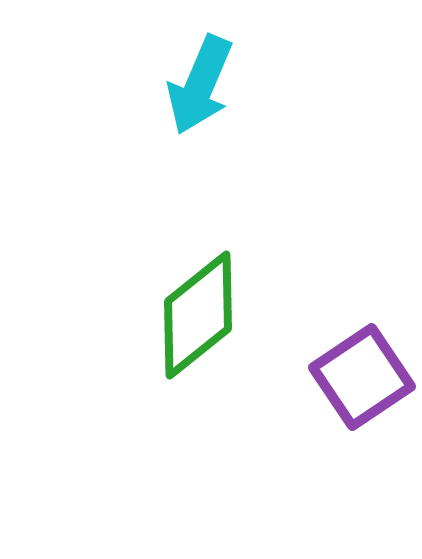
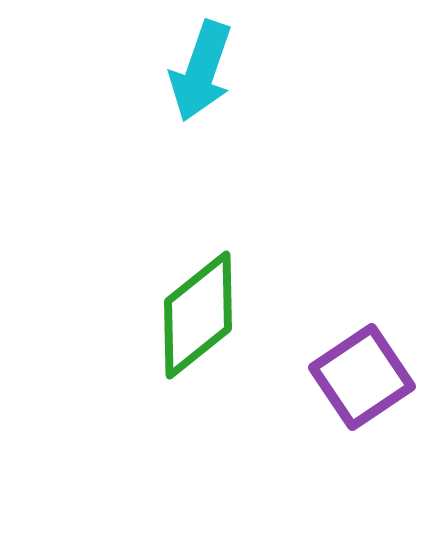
cyan arrow: moved 1 px right, 14 px up; rotated 4 degrees counterclockwise
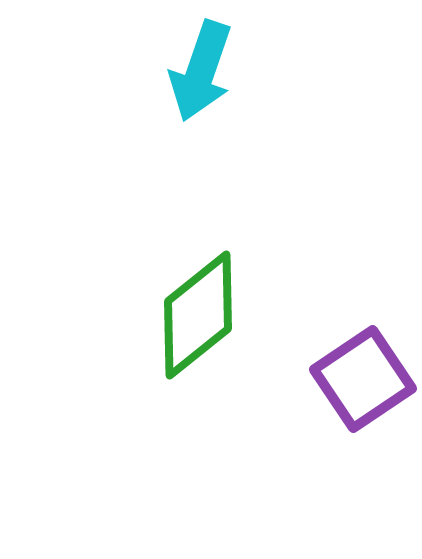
purple square: moved 1 px right, 2 px down
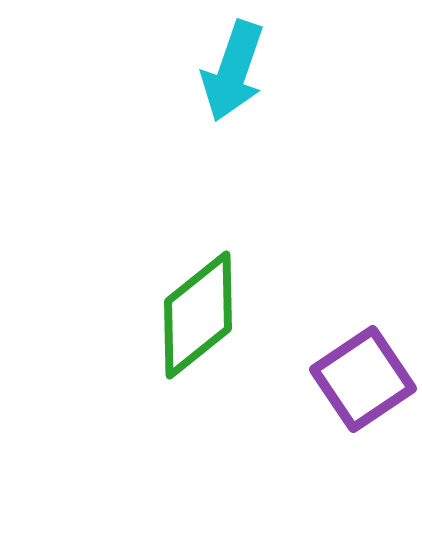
cyan arrow: moved 32 px right
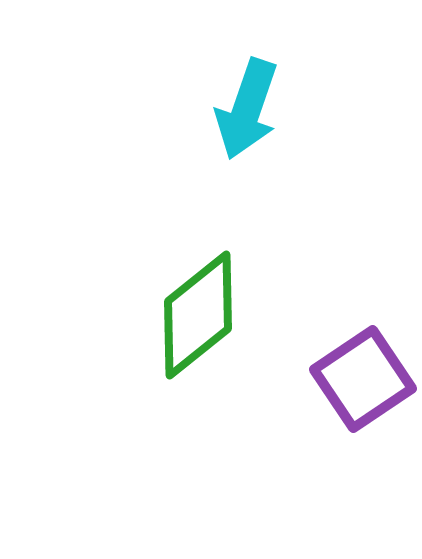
cyan arrow: moved 14 px right, 38 px down
